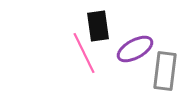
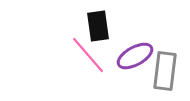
purple ellipse: moved 7 px down
pink line: moved 4 px right, 2 px down; rotated 15 degrees counterclockwise
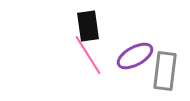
black rectangle: moved 10 px left
pink line: rotated 9 degrees clockwise
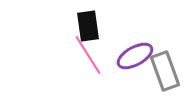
gray rectangle: rotated 27 degrees counterclockwise
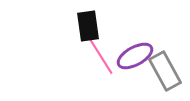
pink line: moved 12 px right
gray rectangle: rotated 9 degrees counterclockwise
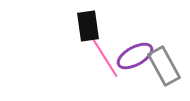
pink line: moved 5 px right, 3 px down
gray rectangle: moved 1 px left, 5 px up
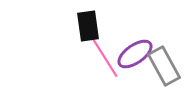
purple ellipse: moved 2 px up; rotated 6 degrees counterclockwise
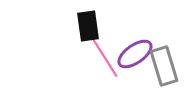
gray rectangle: rotated 12 degrees clockwise
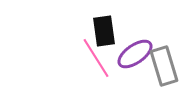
black rectangle: moved 16 px right, 5 px down
pink line: moved 9 px left
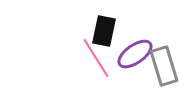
black rectangle: rotated 20 degrees clockwise
